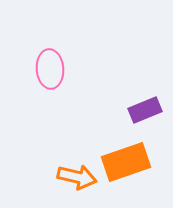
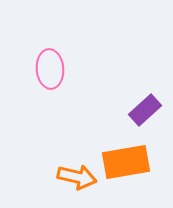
purple rectangle: rotated 20 degrees counterclockwise
orange rectangle: rotated 9 degrees clockwise
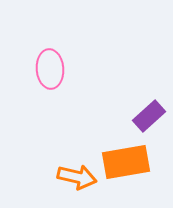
purple rectangle: moved 4 px right, 6 px down
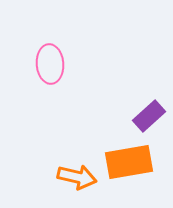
pink ellipse: moved 5 px up
orange rectangle: moved 3 px right
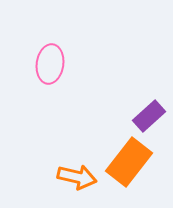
pink ellipse: rotated 12 degrees clockwise
orange rectangle: rotated 42 degrees counterclockwise
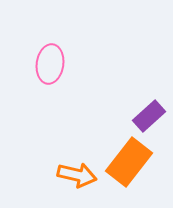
orange arrow: moved 2 px up
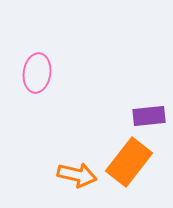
pink ellipse: moved 13 px left, 9 px down
purple rectangle: rotated 36 degrees clockwise
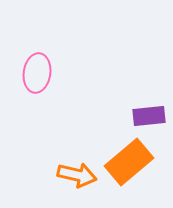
orange rectangle: rotated 12 degrees clockwise
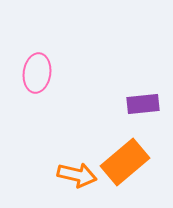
purple rectangle: moved 6 px left, 12 px up
orange rectangle: moved 4 px left
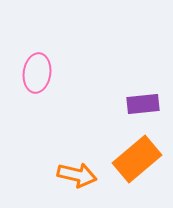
orange rectangle: moved 12 px right, 3 px up
